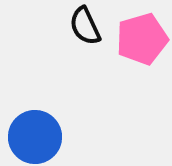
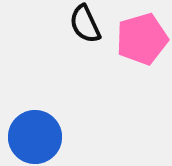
black semicircle: moved 2 px up
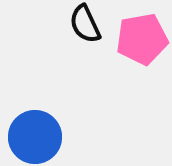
pink pentagon: rotated 6 degrees clockwise
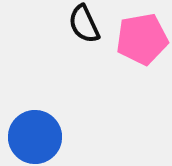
black semicircle: moved 1 px left
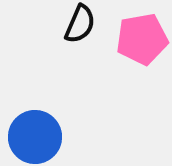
black semicircle: moved 4 px left; rotated 132 degrees counterclockwise
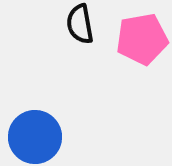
black semicircle: rotated 147 degrees clockwise
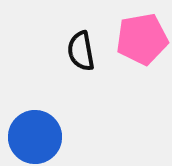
black semicircle: moved 1 px right, 27 px down
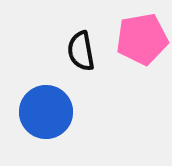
blue circle: moved 11 px right, 25 px up
